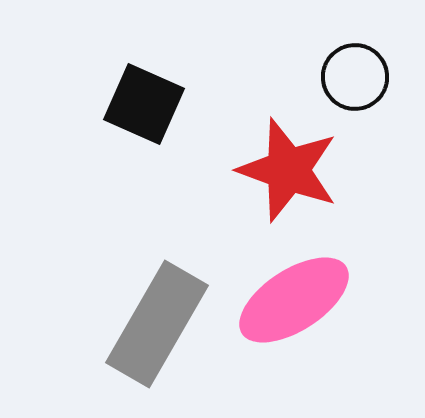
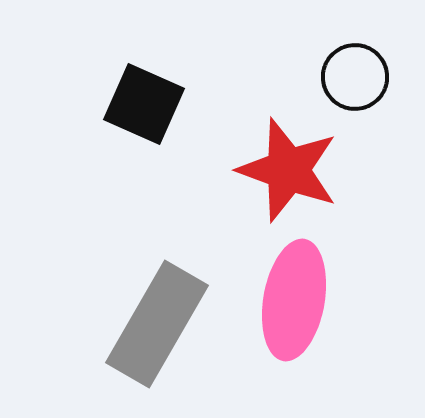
pink ellipse: rotated 47 degrees counterclockwise
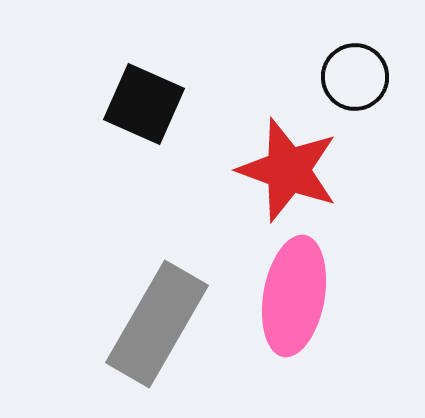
pink ellipse: moved 4 px up
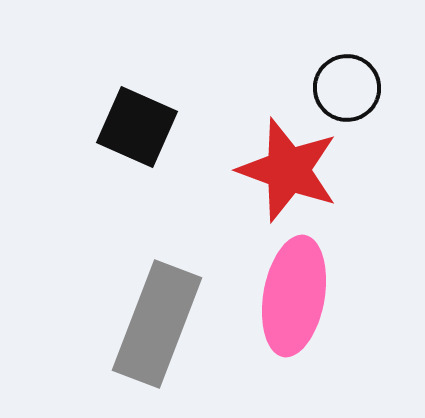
black circle: moved 8 px left, 11 px down
black square: moved 7 px left, 23 px down
gray rectangle: rotated 9 degrees counterclockwise
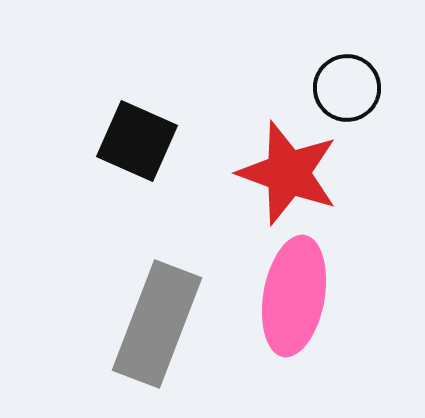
black square: moved 14 px down
red star: moved 3 px down
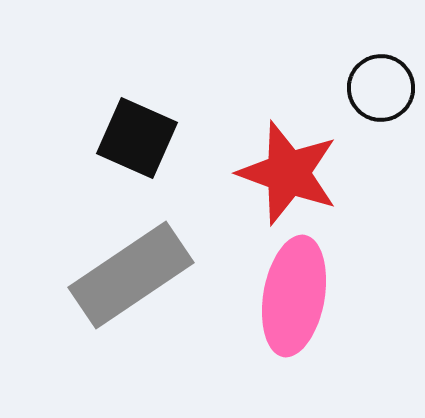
black circle: moved 34 px right
black square: moved 3 px up
gray rectangle: moved 26 px left, 49 px up; rotated 35 degrees clockwise
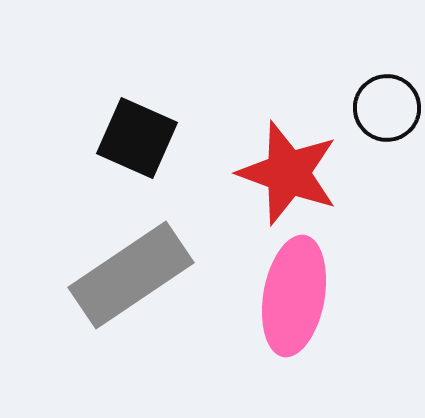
black circle: moved 6 px right, 20 px down
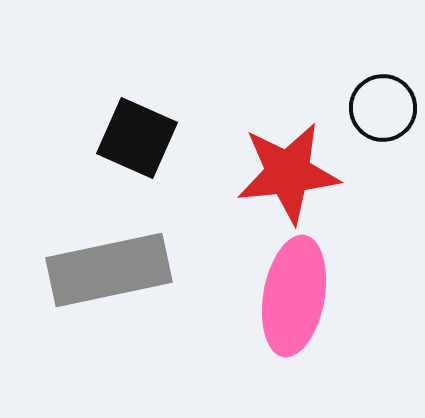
black circle: moved 4 px left
red star: rotated 26 degrees counterclockwise
gray rectangle: moved 22 px left, 5 px up; rotated 22 degrees clockwise
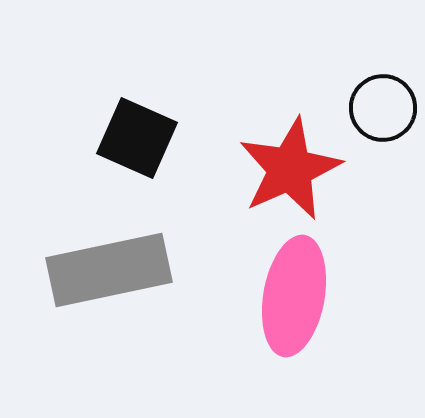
red star: moved 2 px right, 4 px up; rotated 18 degrees counterclockwise
